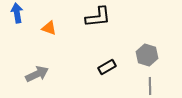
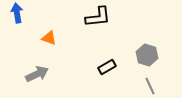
orange triangle: moved 10 px down
gray line: rotated 24 degrees counterclockwise
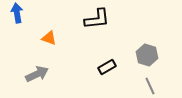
black L-shape: moved 1 px left, 2 px down
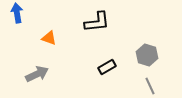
black L-shape: moved 3 px down
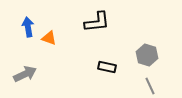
blue arrow: moved 11 px right, 14 px down
black rectangle: rotated 42 degrees clockwise
gray arrow: moved 12 px left
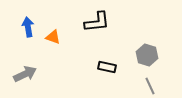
orange triangle: moved 4 px right, 1 px up
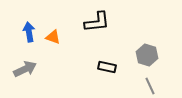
blue arrow: moved 1 px right, 5 px down
gray arrow: moved 5 px up
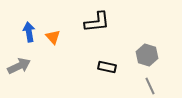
orange triangle: rotated 28 degrees clockwise
gray arrow: moved 6 px left, 3 px up
